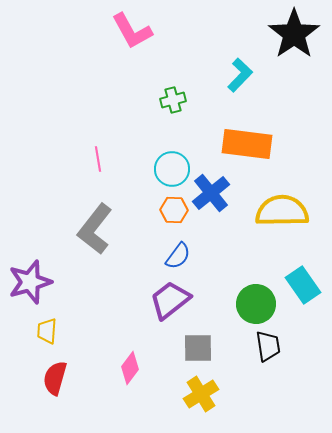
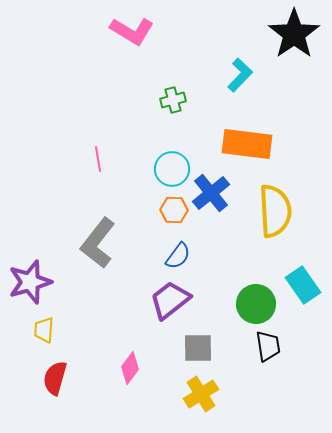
pink L-shape: rotated 30 degrees counterclockwise
yellow semicircle: moved 7 px left; rotated 88 degrees clockwise
gray L-shape: moved 3 px right, 14 px down
yellow trapezoid: moved 3 px left, 1 px up
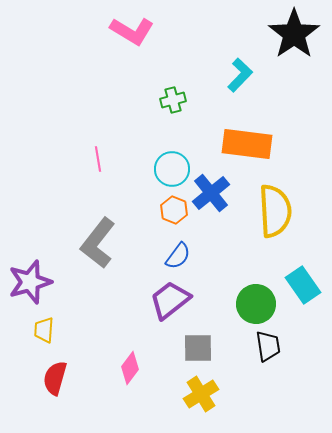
orange hexagon: rotated 20 degrees clockwise
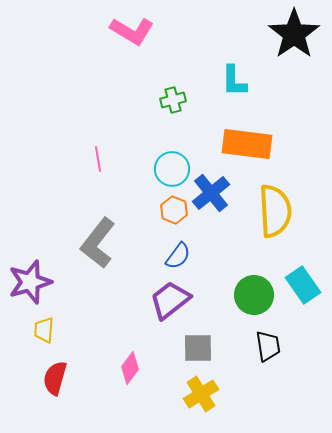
cyan L-shape: moved 6 px left, 6 px down; rotated 136 degrees clockwise
green circle: moved 2 px left, 9 px up
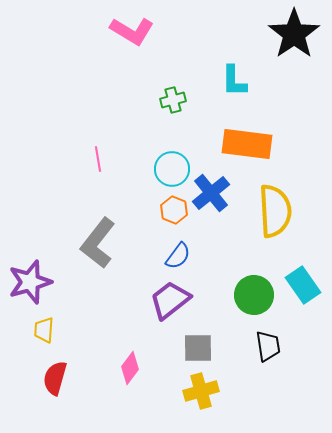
yellow cross: moved 3 px up; rotated 16 degrees clockwise
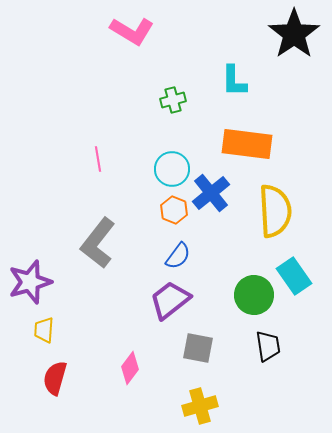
cyan rectangle: moved 9 px left, 9 px up
gray square: rotated 12 degrees clockwise
yellow cross: moved 1 px left, 15 px down
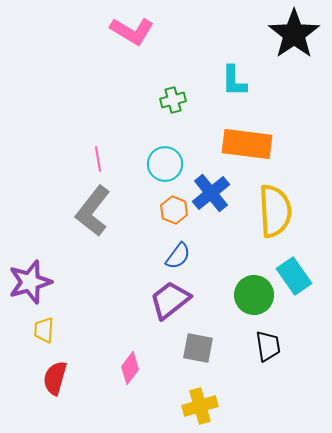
cyan circle: moved 7 px left, 5 px up
gray L-shape: moved 5 px left, 32 px up
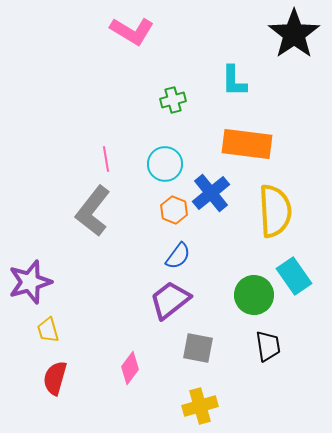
pink line: moved 8 px right
yellow trapezoid: moved 4 px right; rotated 20 degrees counterclockwise
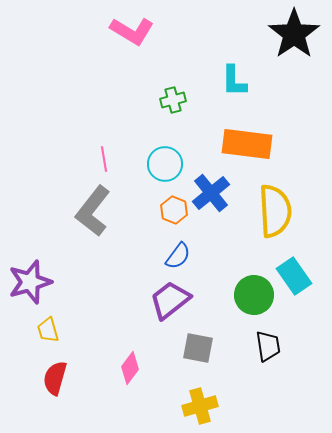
pink line: moved 2 px left
